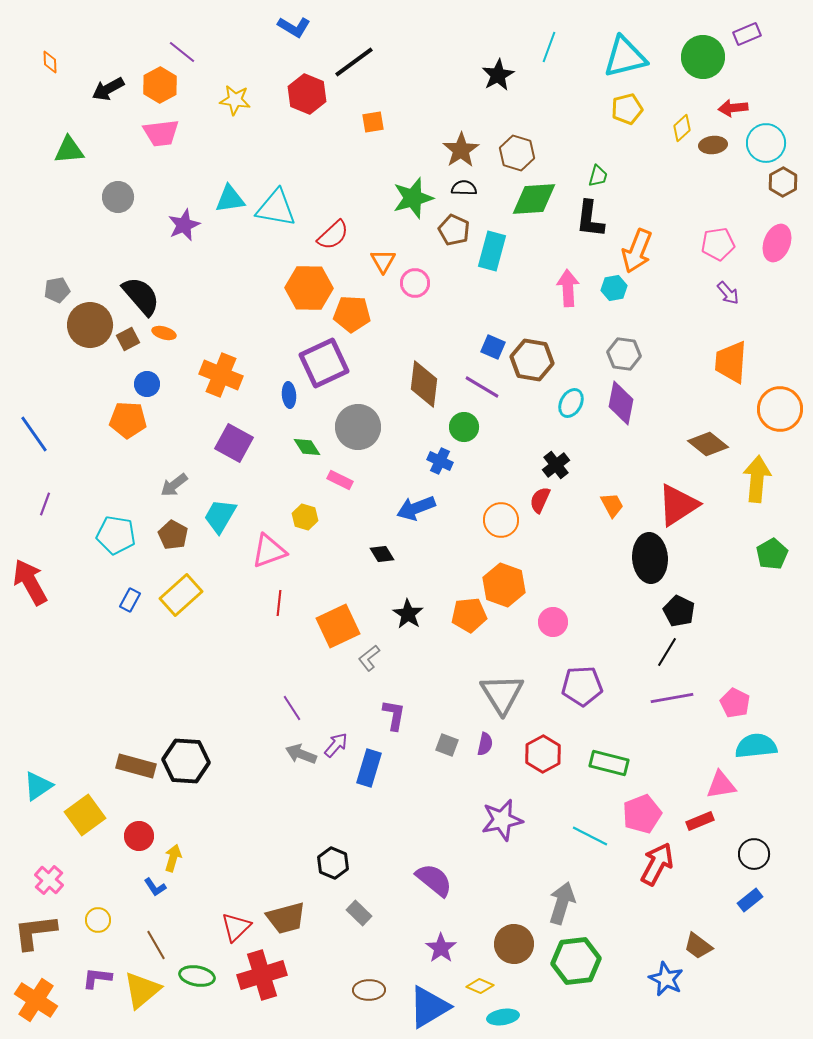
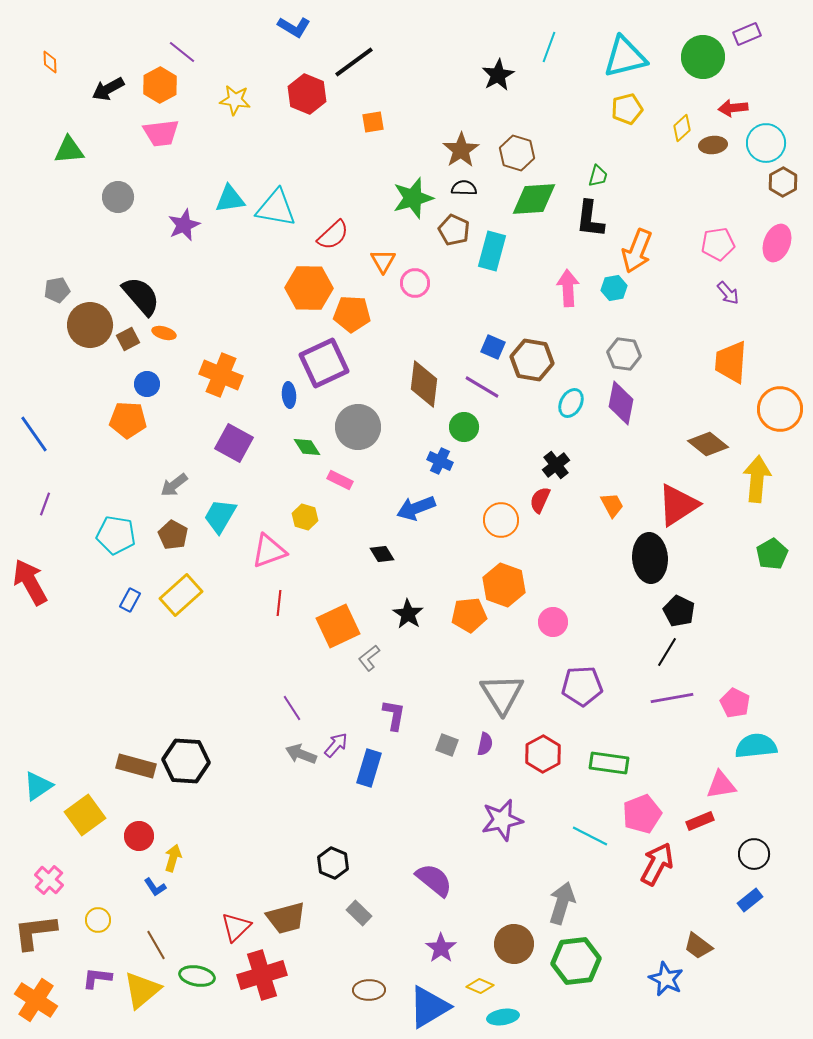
green rectangle at (609, 763): rotated 6 degrees counterclockwise
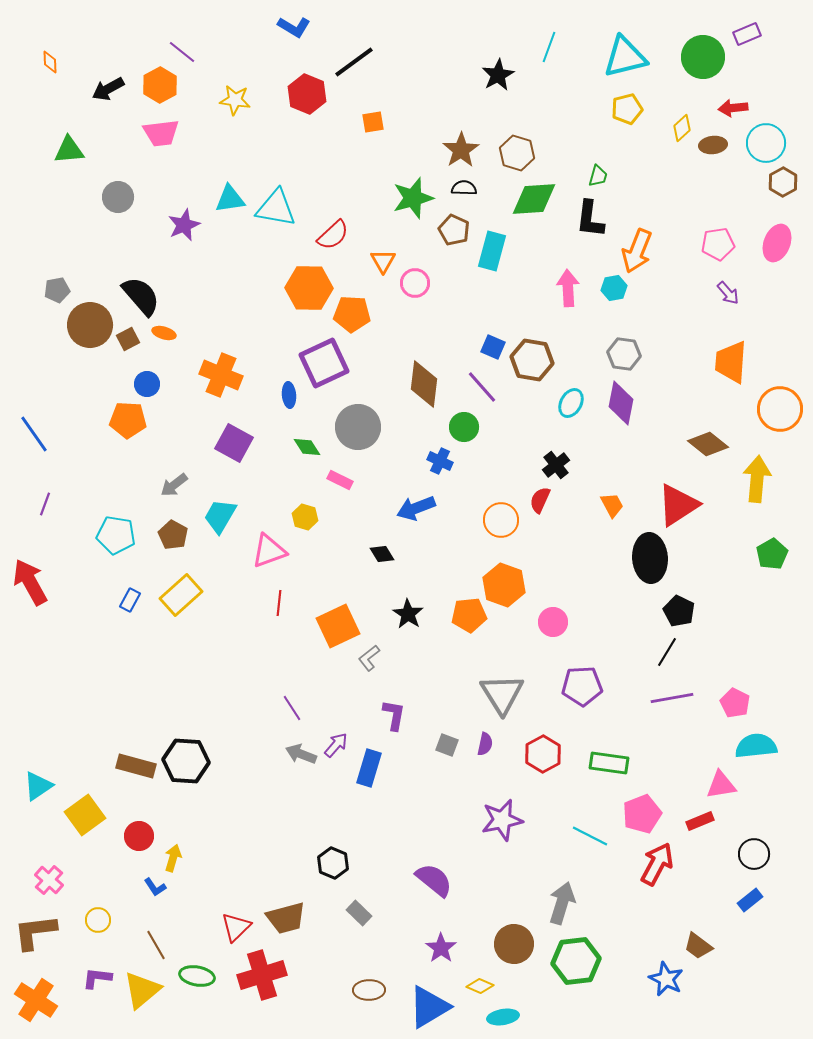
purple line at (482, 387): rotated 18 degrees clockwise
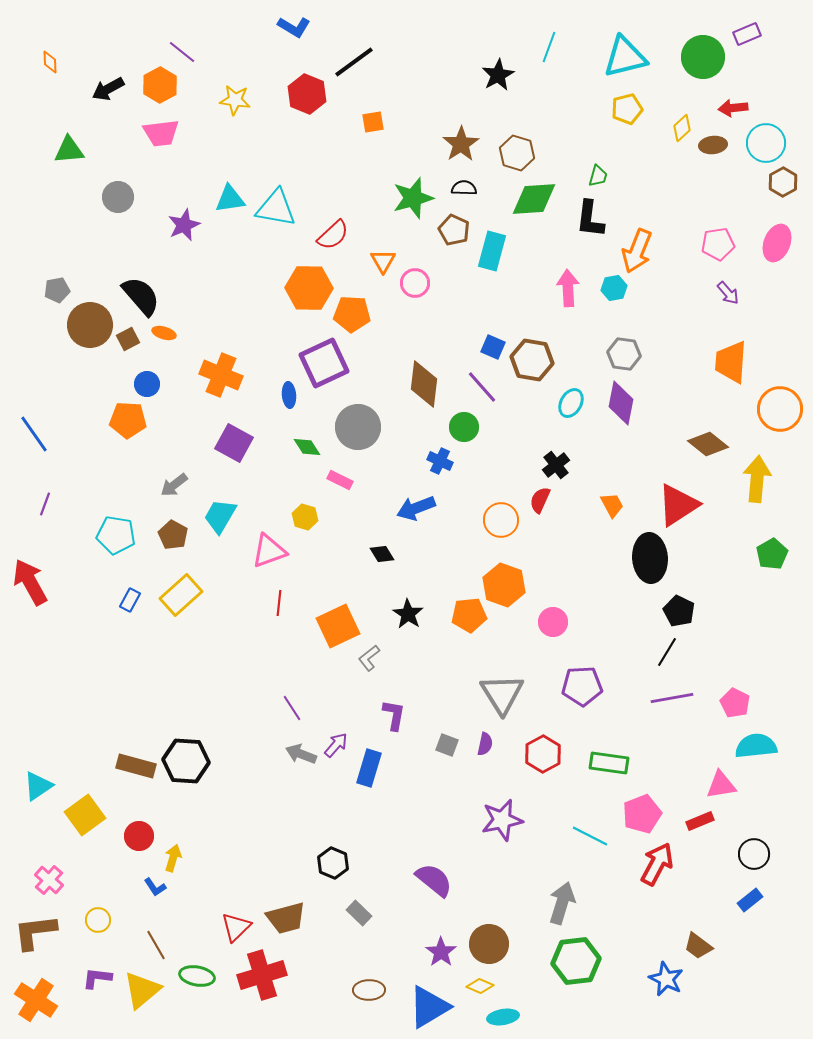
brown star at (461, 150): moved 6 px up
brown circle at (514, 944): moved 25 px left
purple star at (441, 948): moved 4 px down
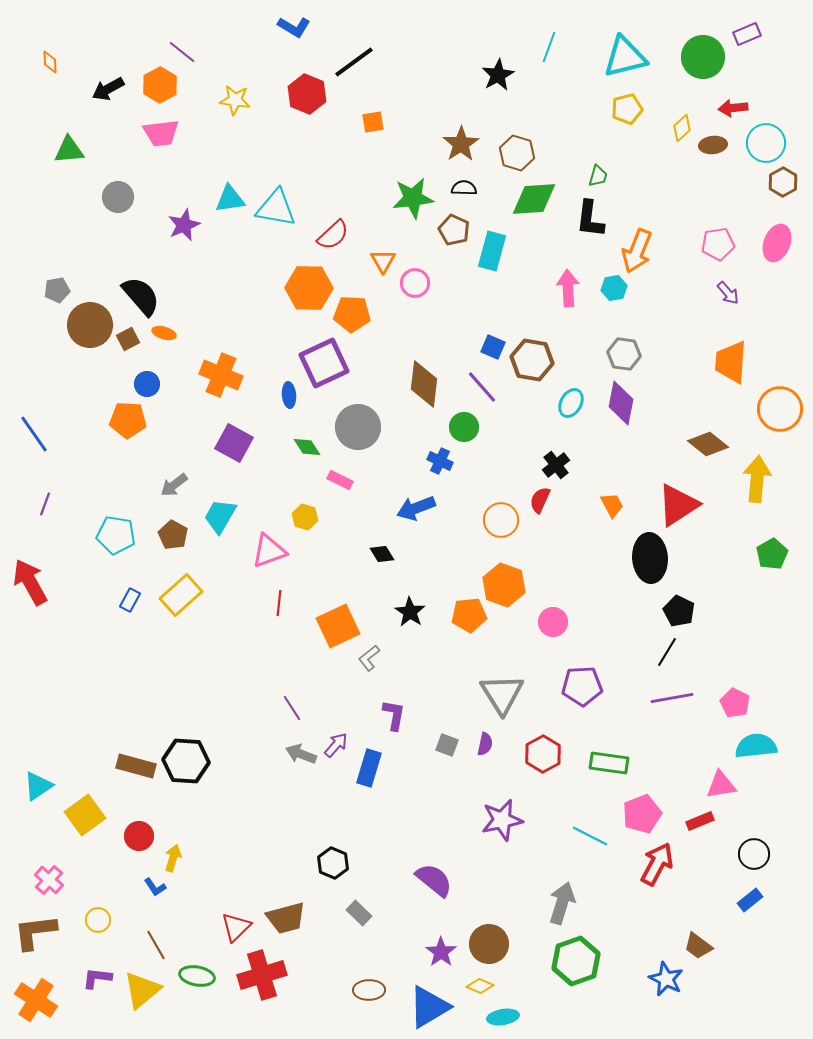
green star at (413, 198): rotated 9 degrees clockwise
black star at (408, 614): moved 2 px right, 2 px up
green hexagon at (576, 961): rotated 12 degrees counterclockwise
